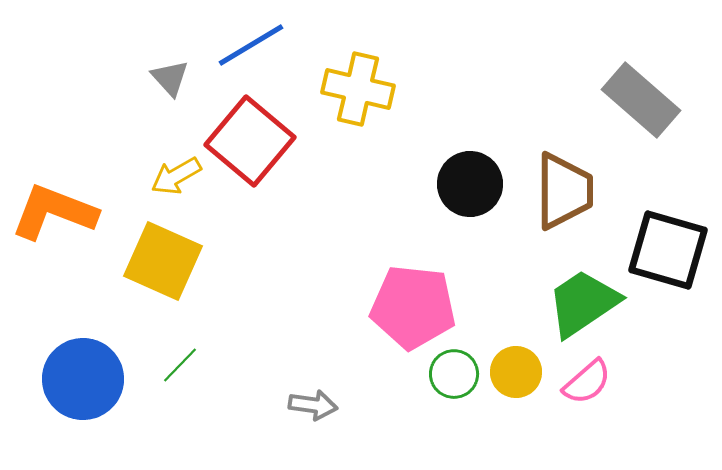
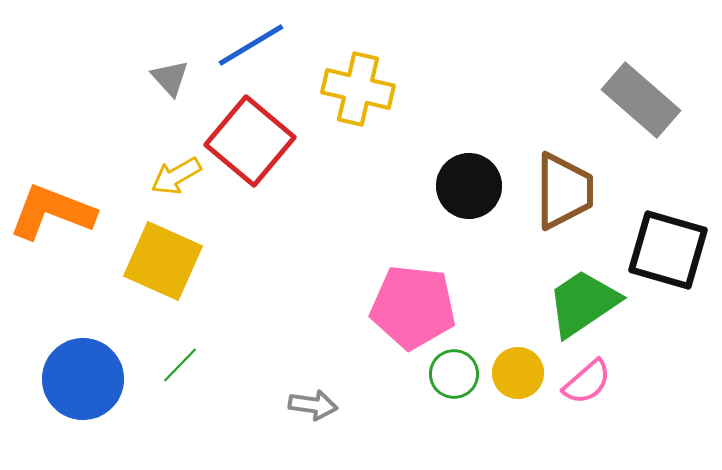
black circle: moved 1 px left, 2 px down
orange L-shape: moved 2 px left
yellow circle: moved 2 px right, 1 px down
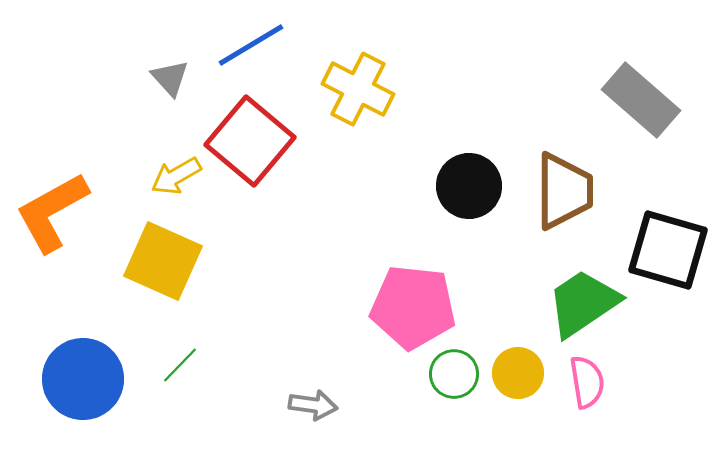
yellow cross: rotated 14 degrees clockwise
orange L-shape: rotated 50 degrees counterclockwise
pink semicircle: rotated 58 degrees counterclockwise
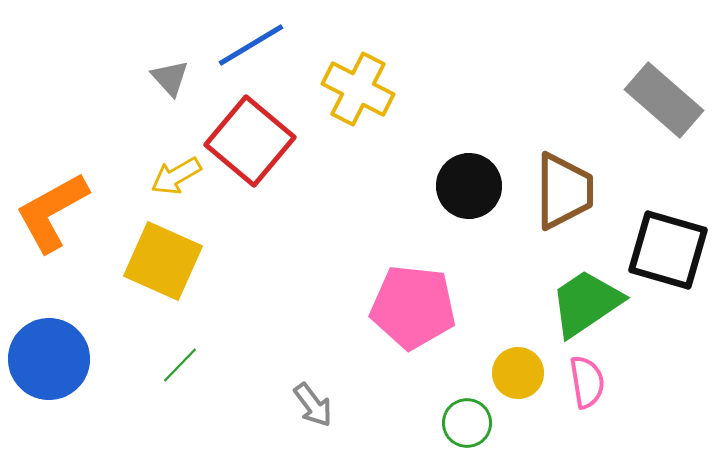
gray rectangle: moved 23 px right
green trapezoid: moved 3 px right
green circle: moved 13 px right, 49 px down
blue circle: moved 34 px left, 20 px up
gray arrow: rotated 45 degrees clockwise
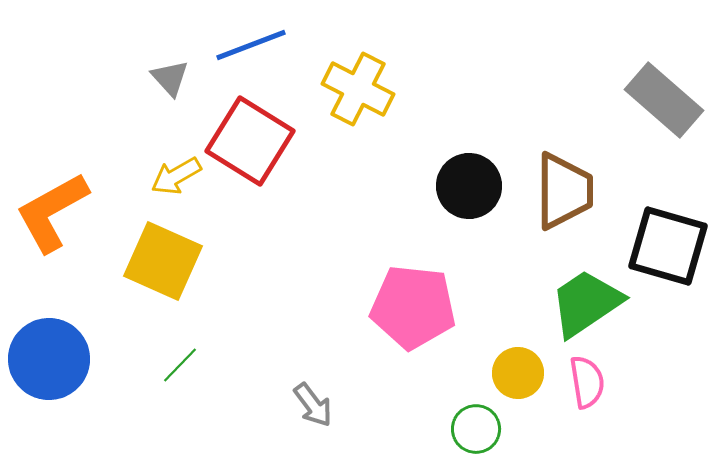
blue line: rotated 10 degrees clockwise
red square: rotated 8 degrees counterclockwise
black square: moved 4 px up
green circle: moved 9 px right, 6 px down
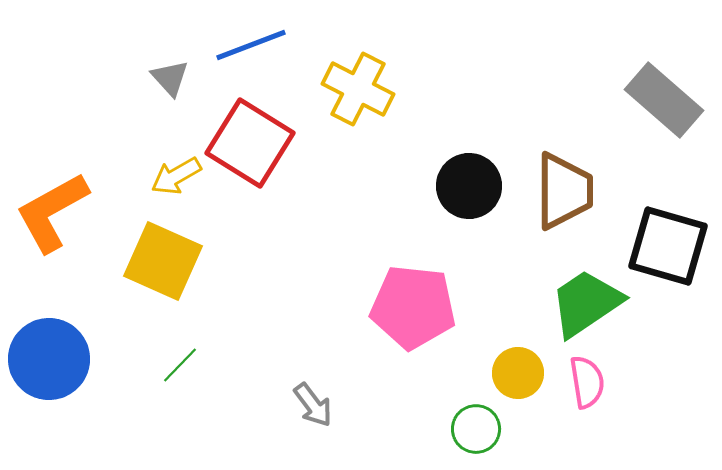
red square: moved 2 px down
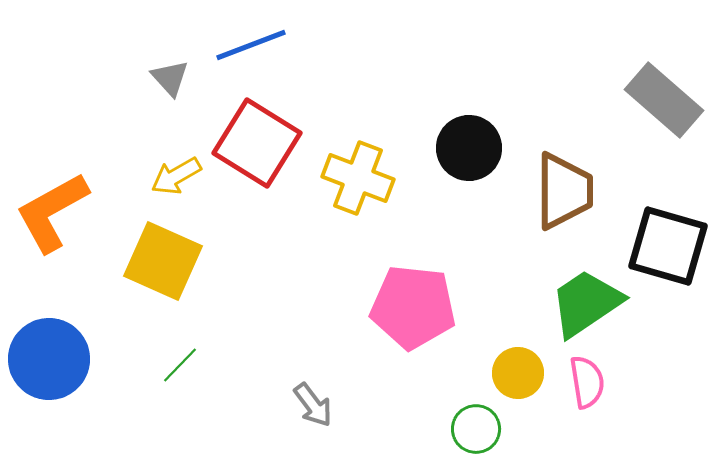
yellow cross: moved 89 px down; rotated 6 degrees counterclockwise
red square: moved 7 px right
black circle: moved 38 px up
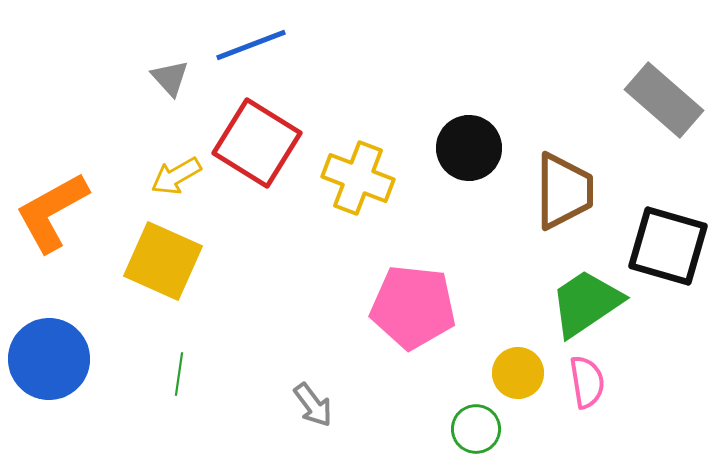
green line: moved 1 px left, 9 px down; rotated 36 degrees counterclockwise
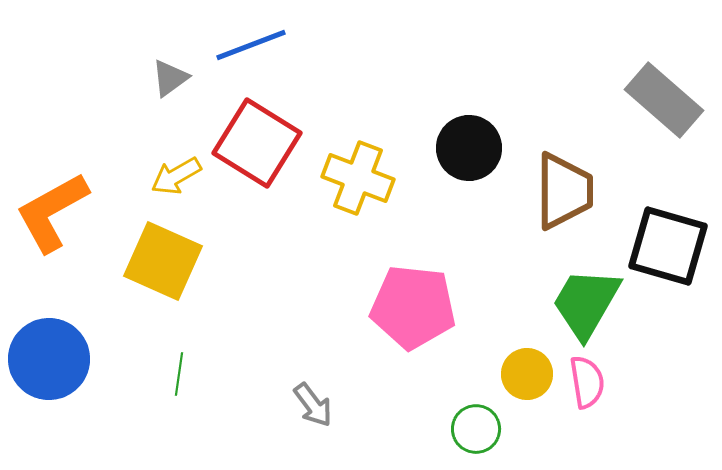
gray triangle: rotated 36 degrees clockwise
green trapezoid: rotated 26 degrees counterclockwise
yellow circle: moved 9 px right, 1 px down
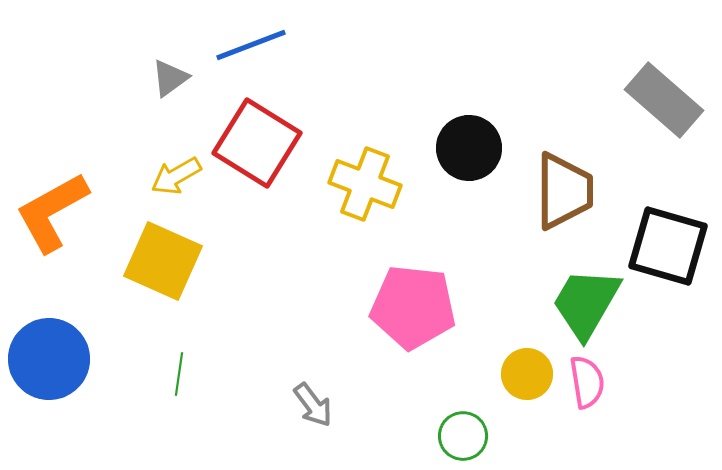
yellow cross: moved 7 px right, 6 px down
green circle: moved 13 px left, 7 px down
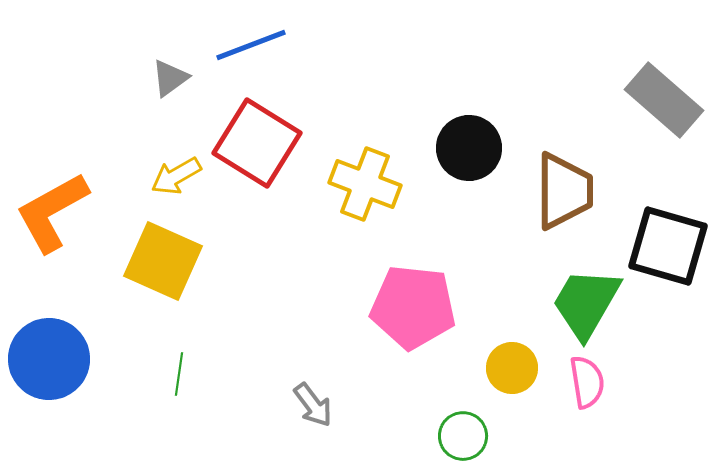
yellow circle: moved 15 px left, 6 px up
